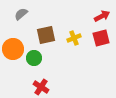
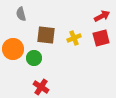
gray semicircle: rotated 64 degrees counterclockwise
brown square: rotated 18 degrees clockwise
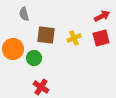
gray semicircle: moved 3 px right
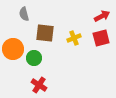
brown square: moved 1 px left, 2 px up
red cross: moved 2 px left, 2 px up
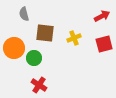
red square: moved 3 px right, 6 px down
orange circle: moved 1 px right, 1 px up
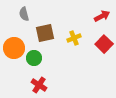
brown square: rotated 18 degrees counterclockwise
red square: rotated 30 degrees counterclockwise
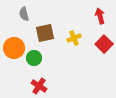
red arrow: moved 2 px left; rotated 77 degrees counterclockwise
red cross: moved 1 px down
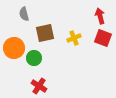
red square: moved 1 px left, 6 px up; rotated 24 degrees counterclockwise
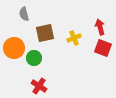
red arrow: moved 11 px down
red square: moved 10 px down
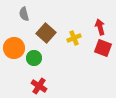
brown square: moved 1 px right; rotated 36 degrees counterclockwise
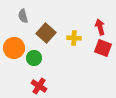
gray semicircle: moved 1 px left, 2 px down
yellow cross: rotated 24 degrees clockwise
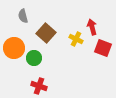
red arrow: moved 8 px left
yellow cross: moved 2 px right, 1 px down; rotated 24 degrees clockwise
red cross: rotated 14 degrees counterclockwise
